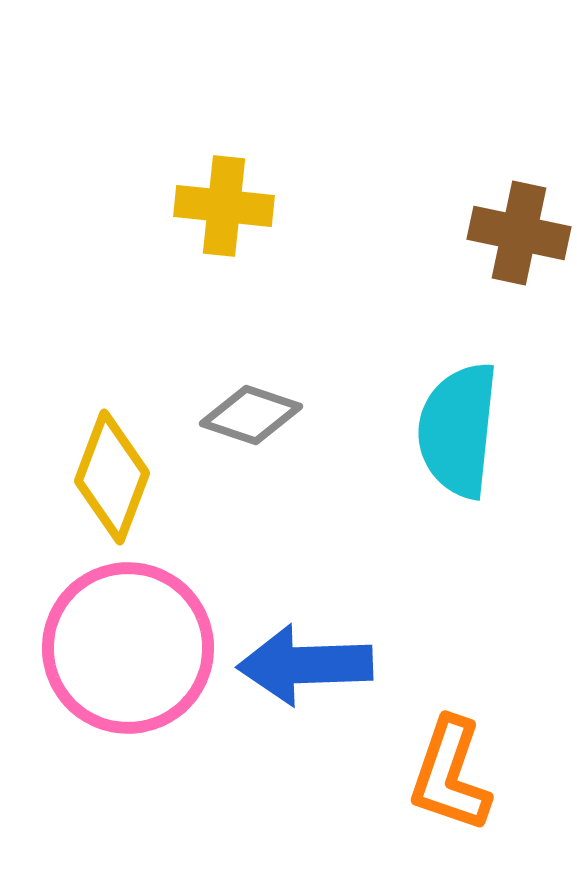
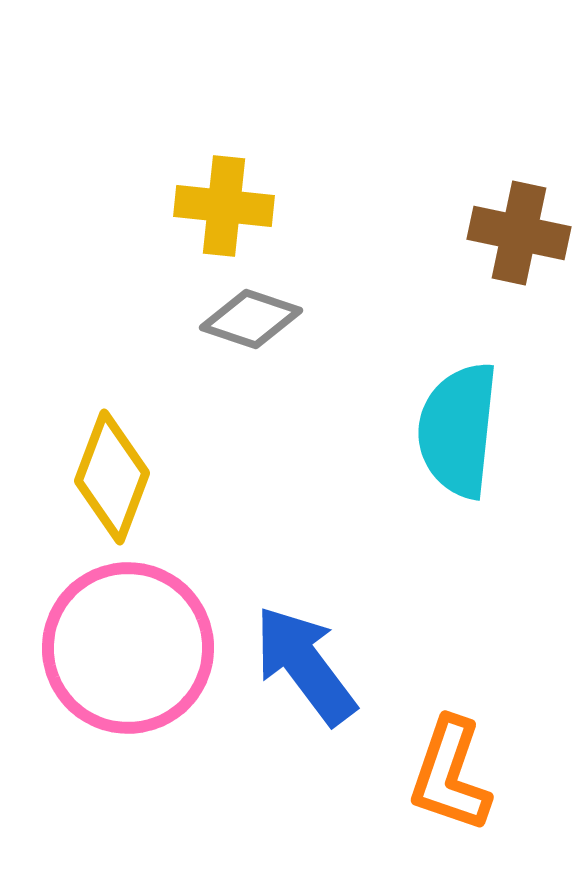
gray diamond: moved 96 px up
blue arrow: rotated 55 degrees clockwise
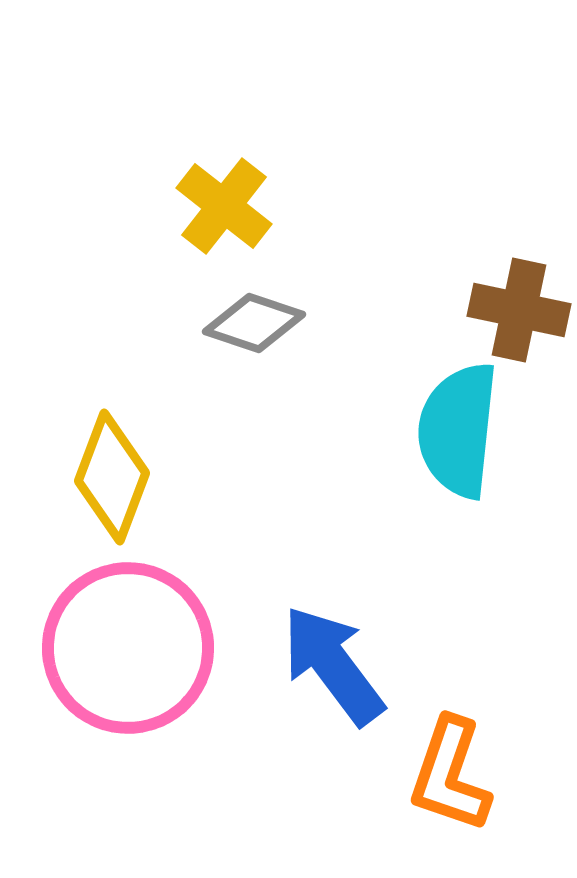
yellow cross: rotated 32 degrees clockwise
brown cross: moved 77 px down
gray diamond: moved 3 px right, 4 px down
blue arrow: moved 28 px right
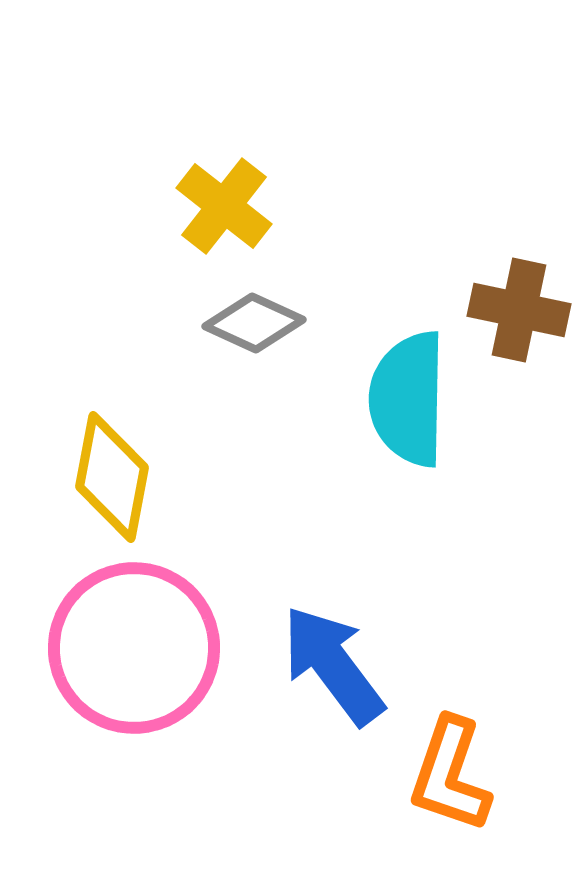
gray diamond: rotated 6 degrees clockwise
cyan semicircle: moved 50 px left, 31 px up; rotated 5 degrees counterclockwise
yellow diamond: rotated 10 degrees counterclockwise
pink circle: moved 6 px right
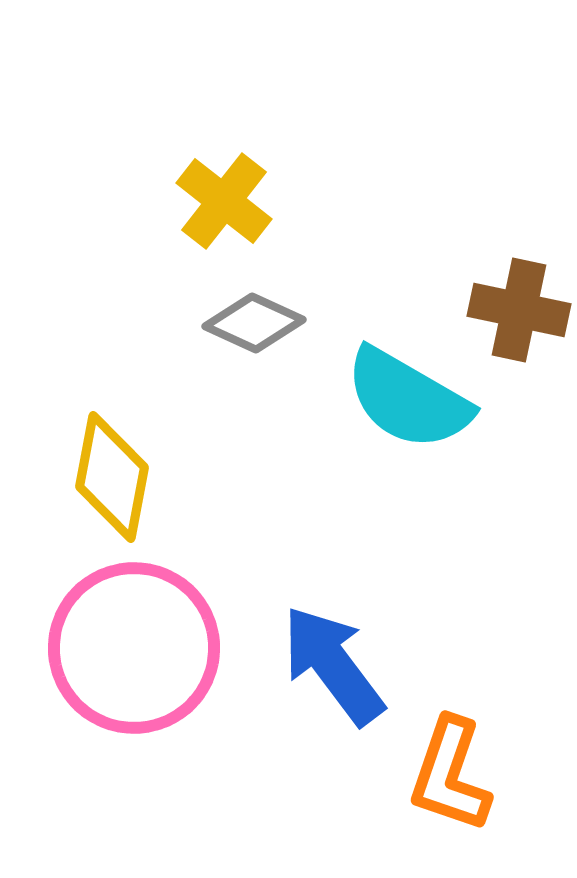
yellow cross: moved 5 px up
cyan semicircle: rotated 61 degrees counterclockwise
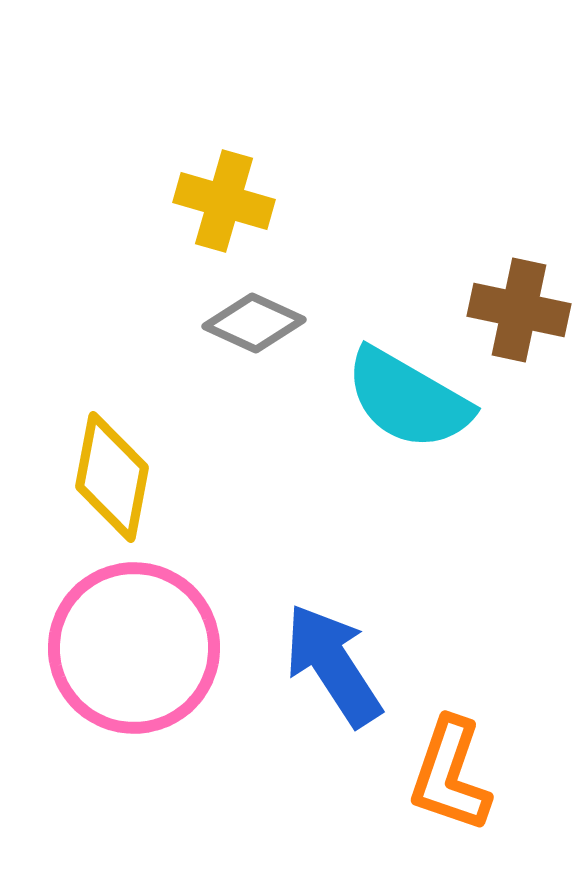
yellow cross: rotated 22 degrees counterclockwise
blue arrow: rotated 4 degrees clockwise
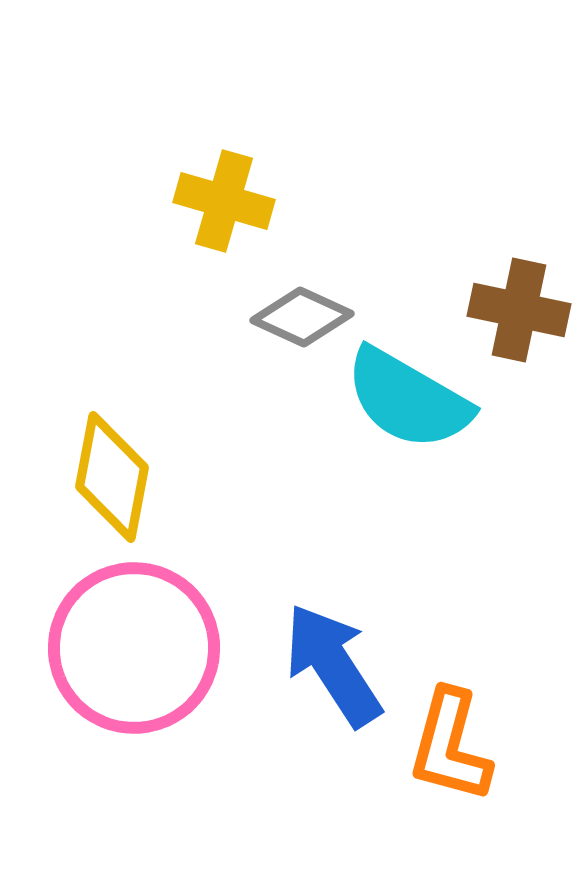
gray diamond: moved 48 px right, 6 px up
orange L-shape: moved 29 px up; rotated 4 degrees counterclockwise
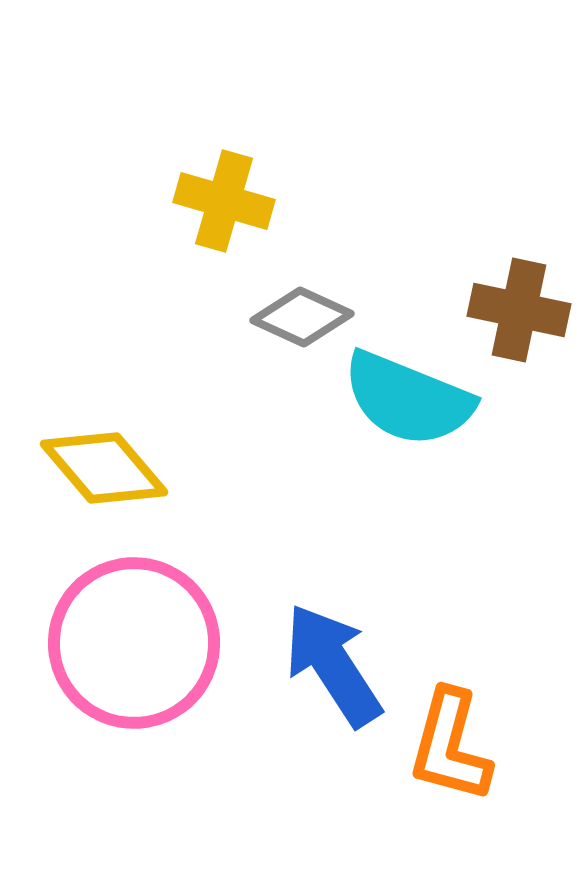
cyan semicircle: rotated 8 degrees counterclockwise
yellow diamond: moved 8 px left, 9 px up; rotated 51 degrees counterclockwise
pink circle: moved 5 px up
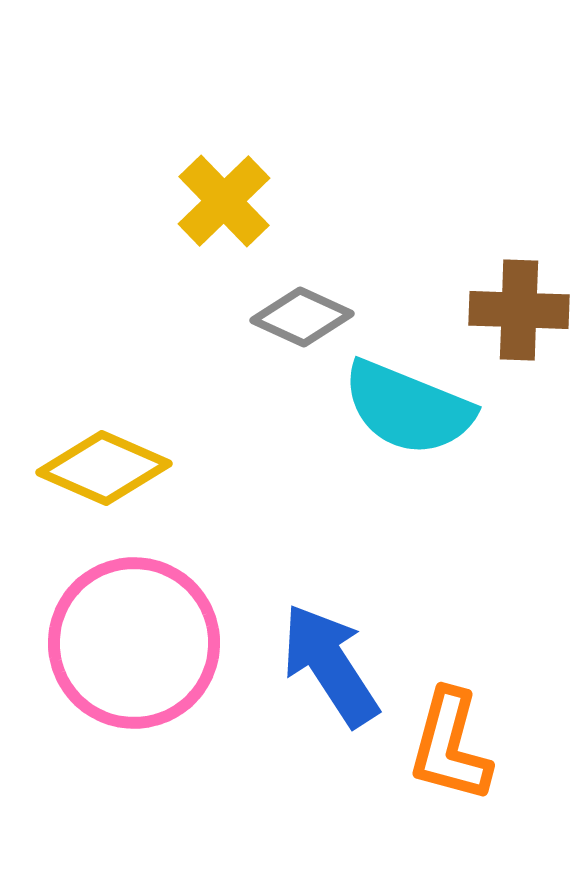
yellow cross: rotated 30 degrees clockwise
brown cross: rotated 10 degrees counterclockwise
cyan semicircle: moved 9 px down
yellow diamond: rotated 26 degrees counterclockwise
blue arrow: moved 3 px left
